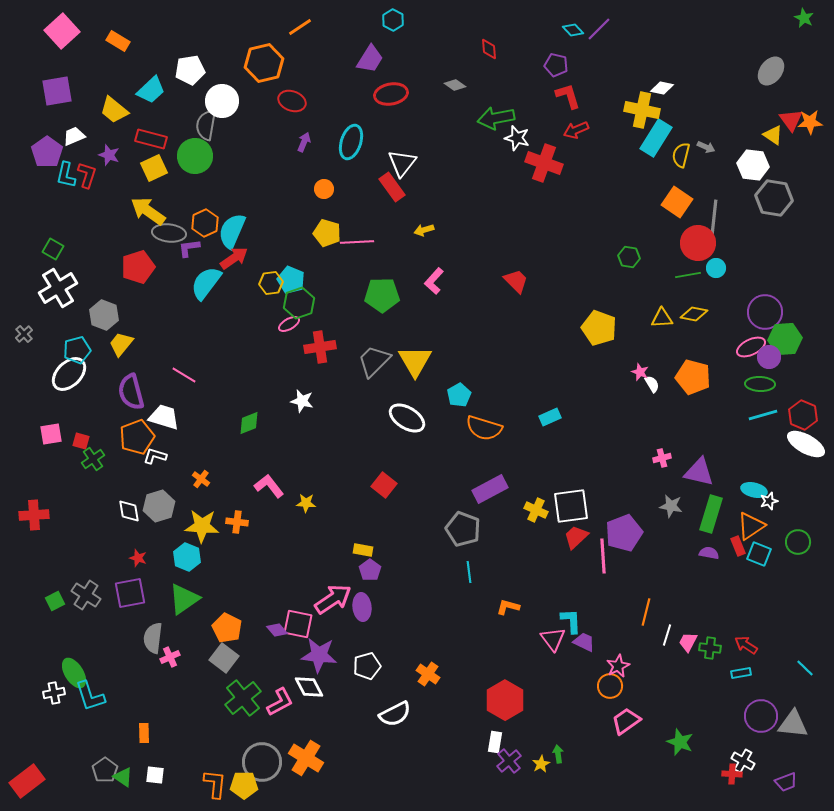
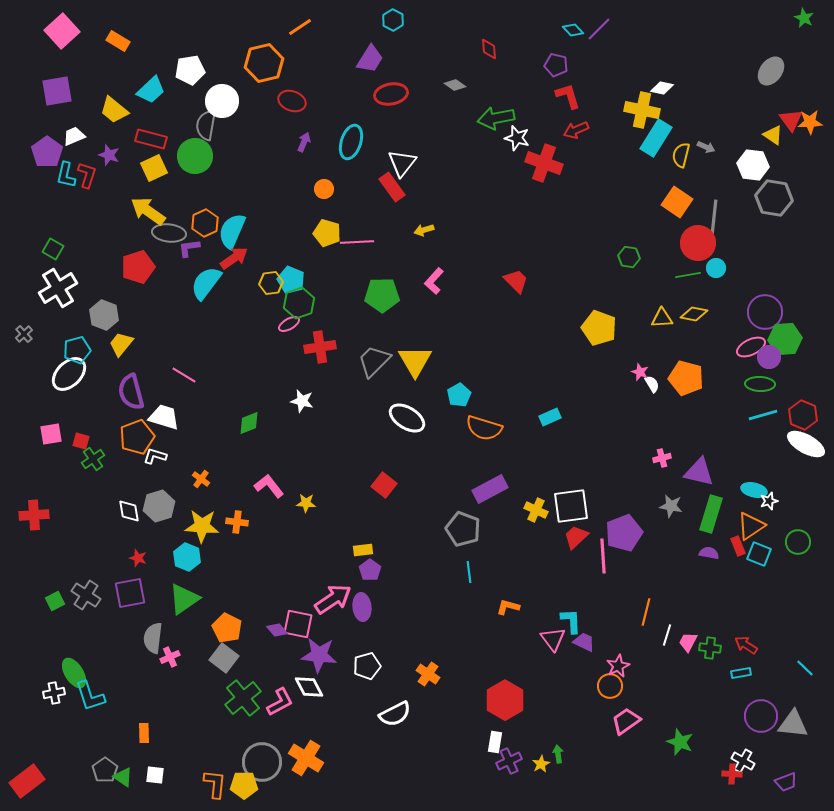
orange pentagon at (693, 377): moved 7 px left, 1 px down
yellow rectangle at (363, 550): rotated 18 degrees counterclockwise
purple cross at (509, 761): rotated 15 degrees clockwise
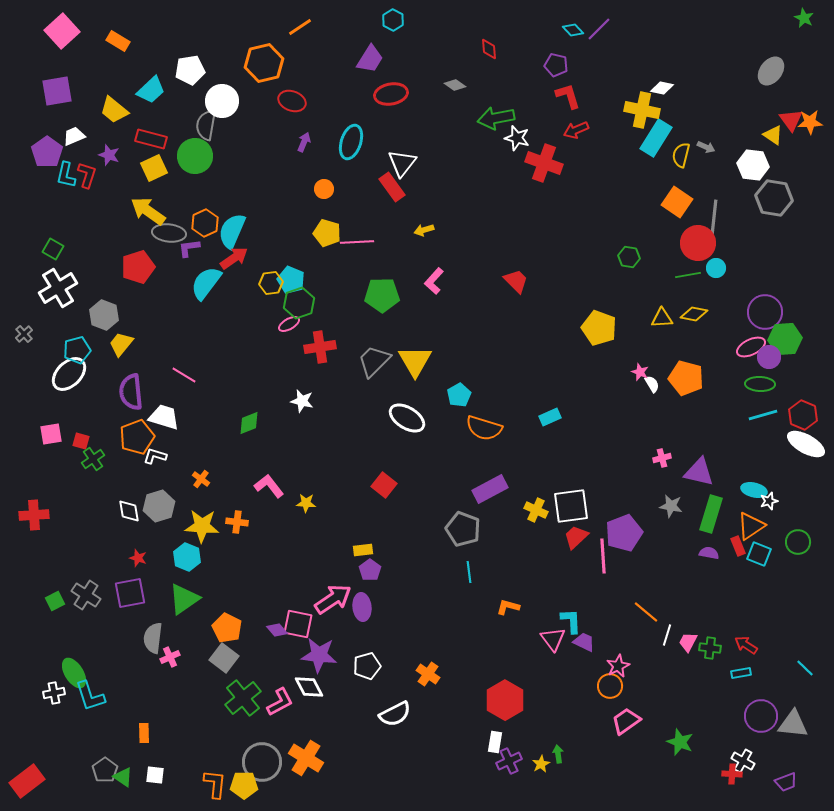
purple semicircle at (131, 392): rotated 9 degrees clockwise
orange line at (646, 612): rotated 64 degrees counterclockwise
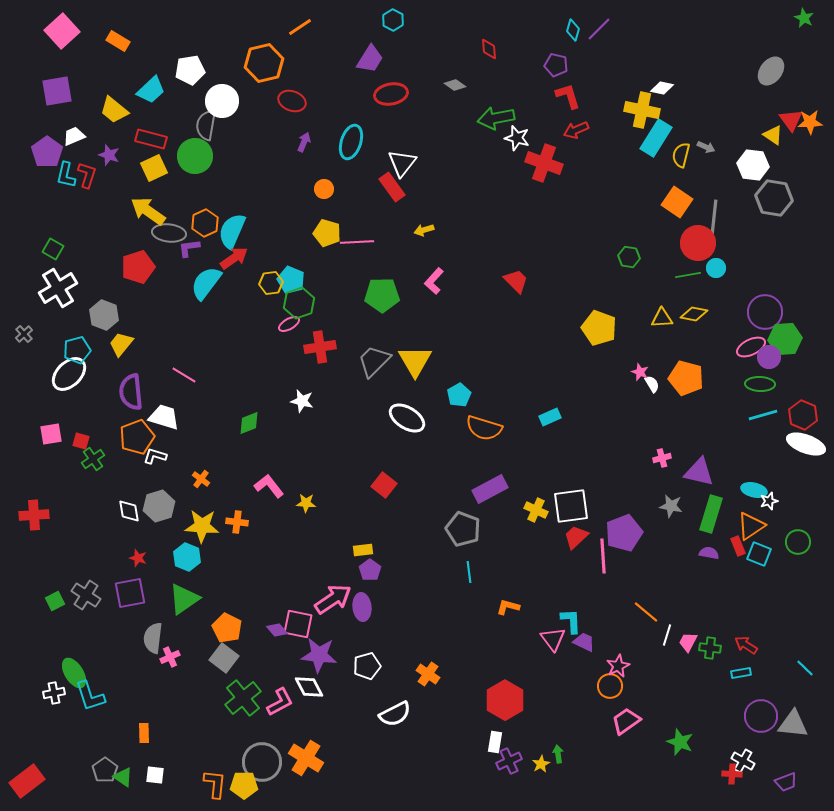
cyan diamond at (573, 30): rotated 60 degrees clockwise
white ellipse at (806, 444): rotated 9 degrees counterclockwise
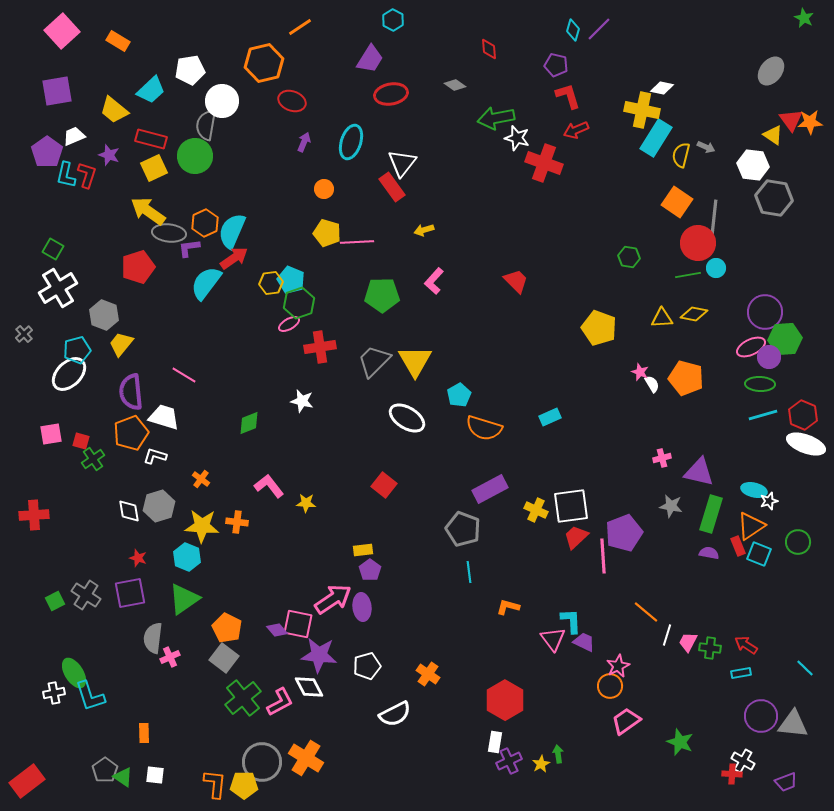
orange pentagon at (137, 437): moved 6 px left, 4 px up
